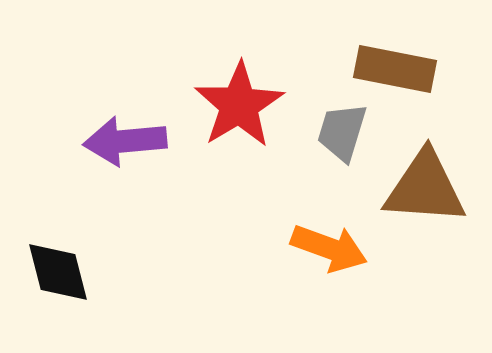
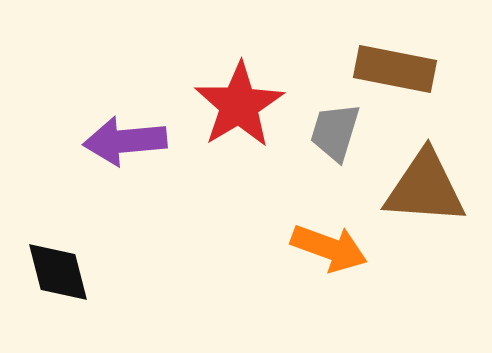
gray trapezoid: moved 7 px left
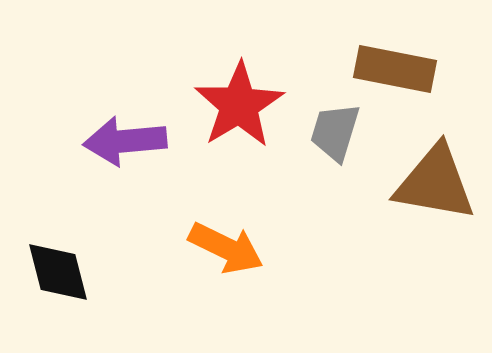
brown triangle: moved 10 px right, 5 px up; rotated 6 degrees clockwise
orange arrow: moved 103 px left; rotated 6 degrees clockwise
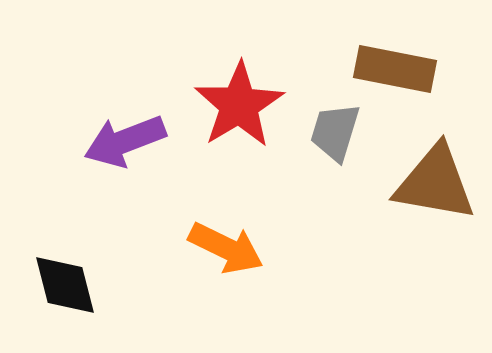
purple arrow: rotated 16 degrees counterclockwise
black diamond: moved 7 px right, 13 px down
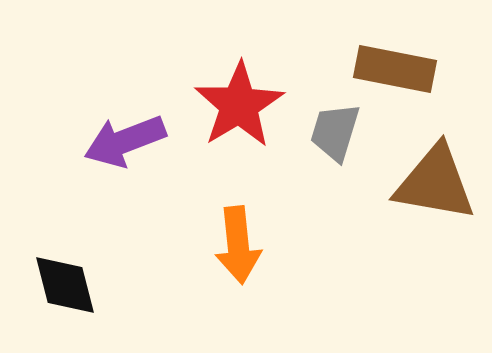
orange arrow: moved 12 px right, 3 px up; rotated 58 degrees clockwise
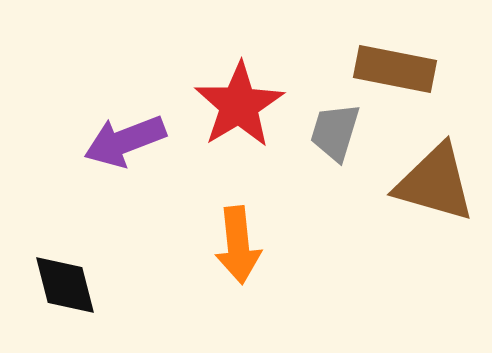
brown triangle: rotated 6 degrees clockwise
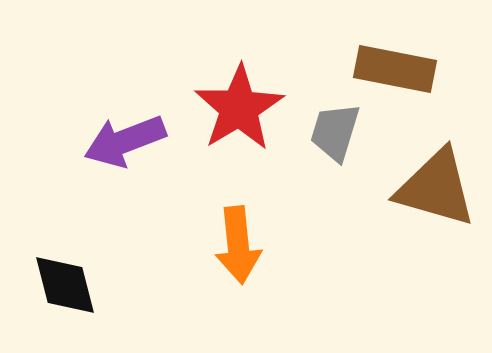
red star: moved 3 px down
brown triangle: moved 1 px right, 5 px down
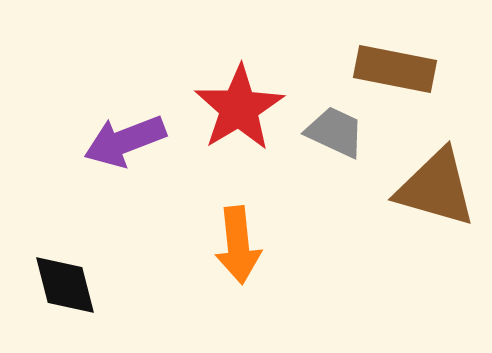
gray trapezoid: rotated 98 degrees clockwise
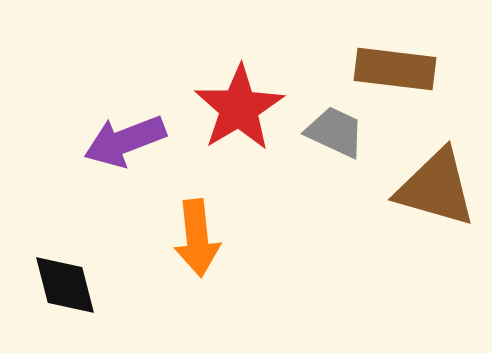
brown rectangle: rotated 4 degrees counterclockwise
orange arrow: moved 41 px left, 7 px up
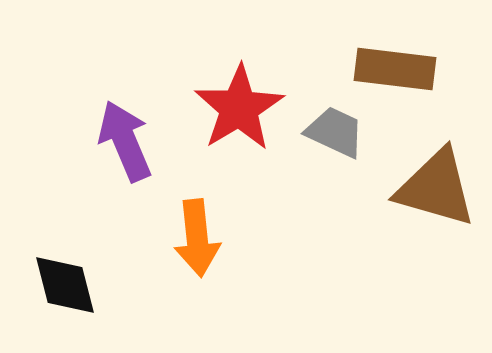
purple arrow: rotated 88 degrees clockwise
